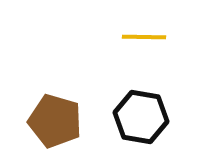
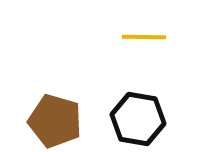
black hexagon: moved 3 px left, 2 px down
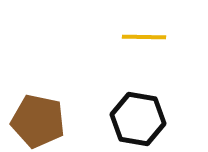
brown pentagon: moved 17 px left; rotated 4 degrees counterclockwise
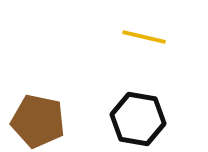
yellow line: rotated 12 degrees clockwise
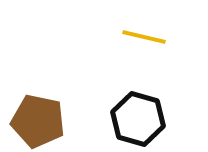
black hexagon: rotated 6 degrees clockwise
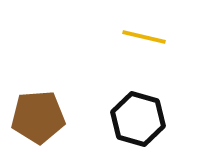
brown pentagon: moved 4 px up; rotated 16 degrees counterclockwise
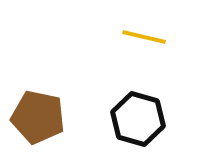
brown pentagon: rotated 16 degrees clockwise
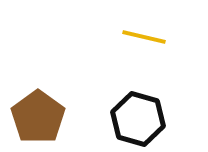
brown pentagon: rotated 24 degrees clockwise
